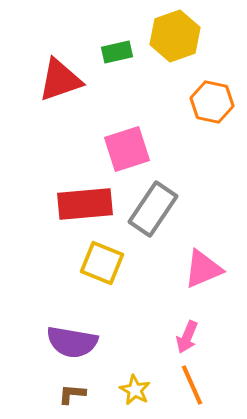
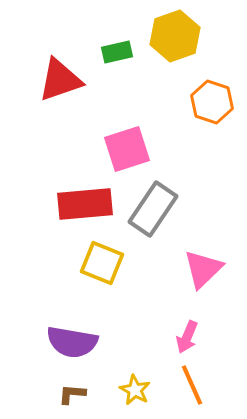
orange hexagon: rotated 6 degrees clockwise
pink triangle: rotated 21 degrees counterclockwise
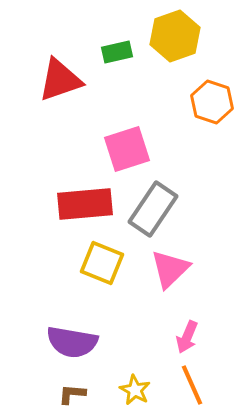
pink triangle: moved 33 px left
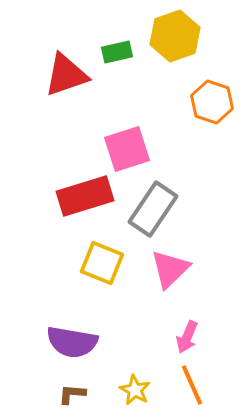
red triangle: moved 6 px right, 5 px up
red rectangle: moved 8 px up; rotated 12 degrees counterclockwise
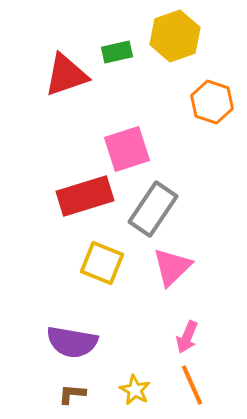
pink triangle: moved 2 px right, 2 px up
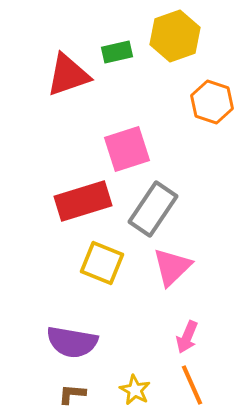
red triangle: moved 2 px right
red rectangle: moved 2 px left, 5 px down
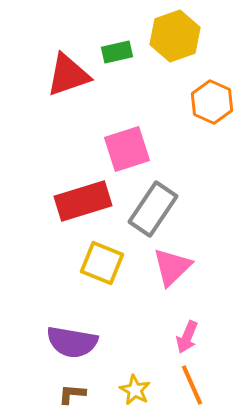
orange hexagon: rotated 6 degrees clockwise
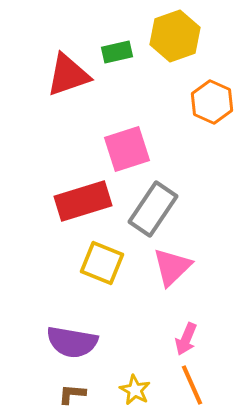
pink arrow: moved 1 px left, 2 px down
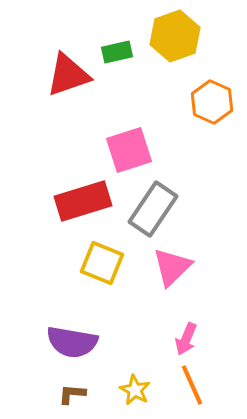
pink square: moved 2 px right, 1 px down
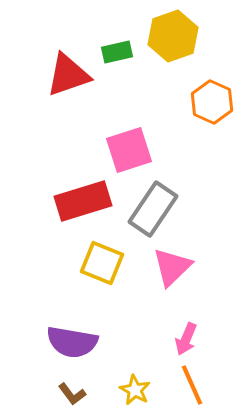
yellow hexagon: moved 2 px left
brown L-shape: rotated 132 degrees counterclockwise
